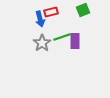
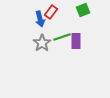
red rectangle: rotated 40 degrees counterclockwise
purple rectangle: moved 1 px right
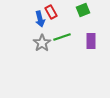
red rectangle: rotated 64 degrees counterclockwise
purple rectangle: moved 15 px right
